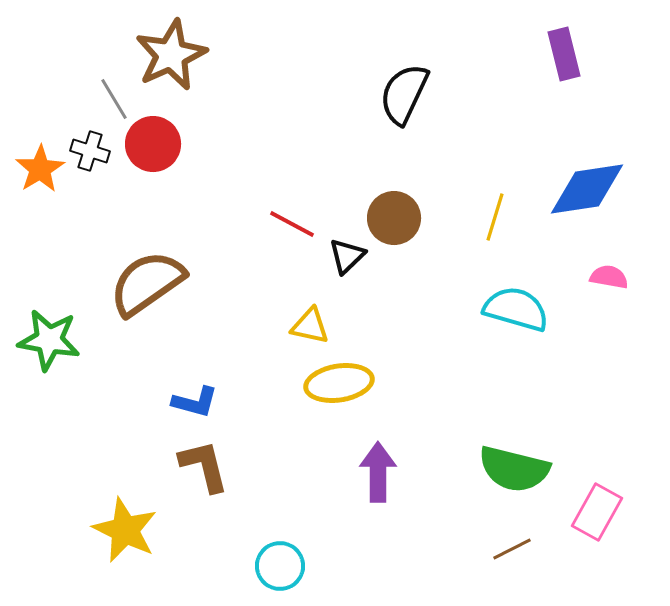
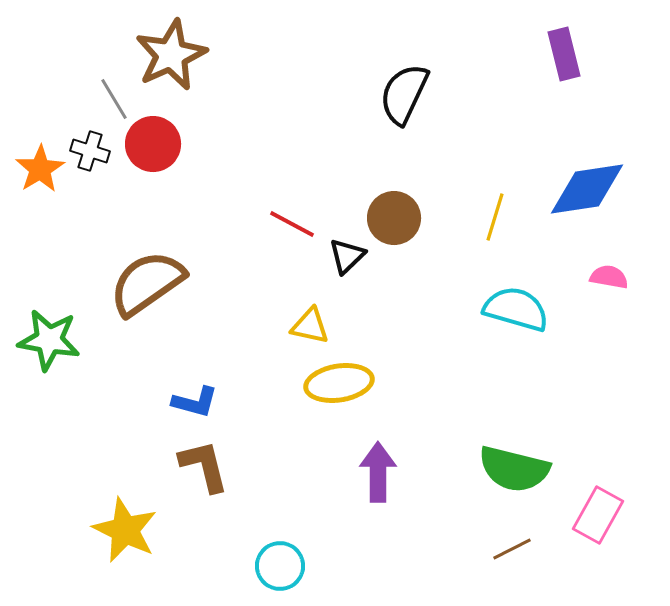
pink rectangle: moved 1 px right, 3 px down
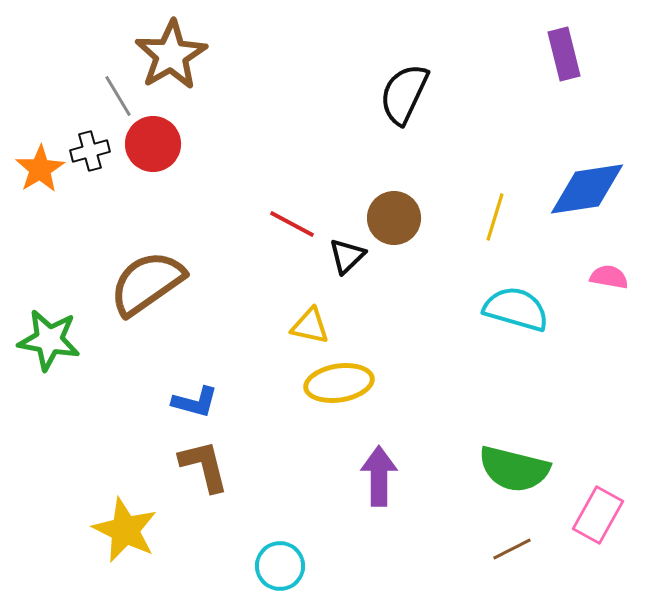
brown star: rotated 6 degrees counterclockwise
gray line: moved 4 px right, 3 px up
black cross: rotated 33 degrees counterclockwise
purple arrow: moved 1 px right, 4 px down
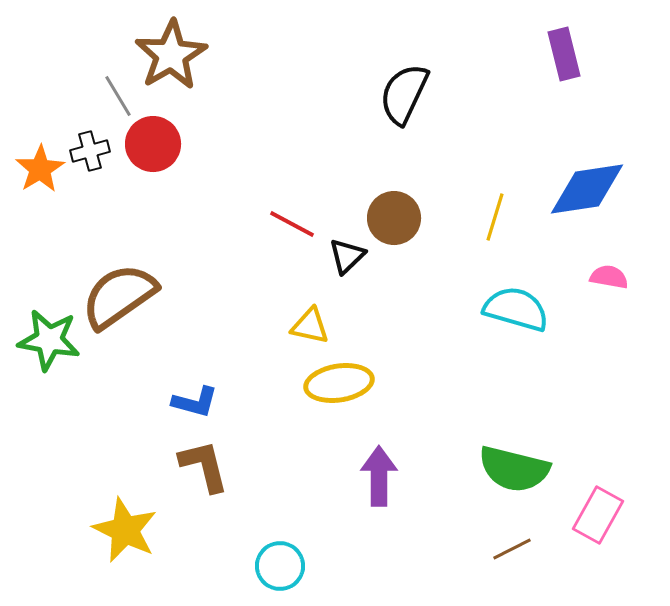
brown semicircle: moved 28 px left, 13 px down
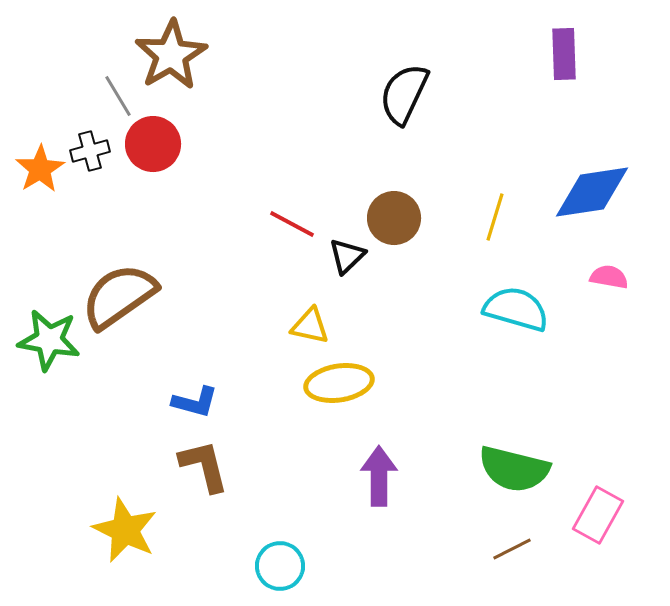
purple rectangle: rotated 12 degrees clockwise
blue diamond: moved 5 px right, 3 px down
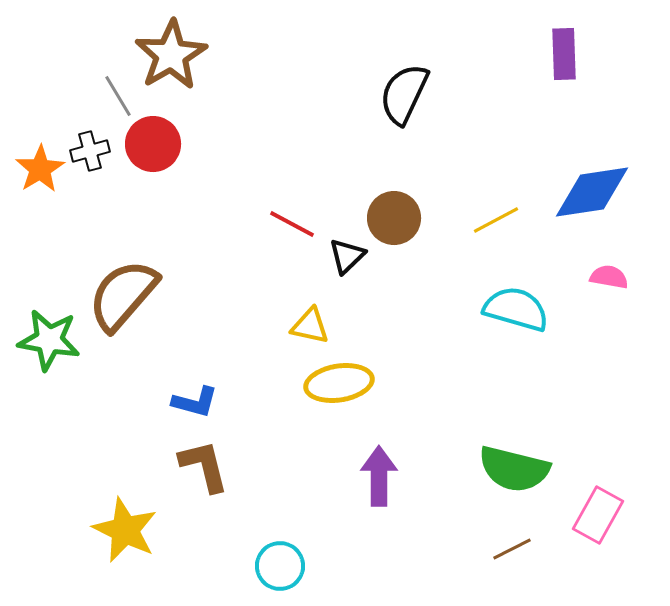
yellow line: moved 1 px right, 3 px down; rotated 45 degrees clockwise
brown semicircle: moved 4 px right, 1 px up; rotated 14 degrees counterclockwise
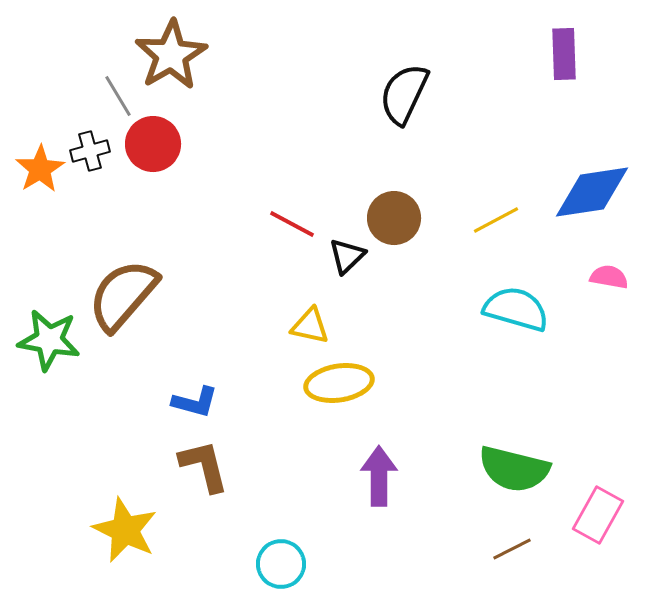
cyan circle: moved 1 px right, 2 px up
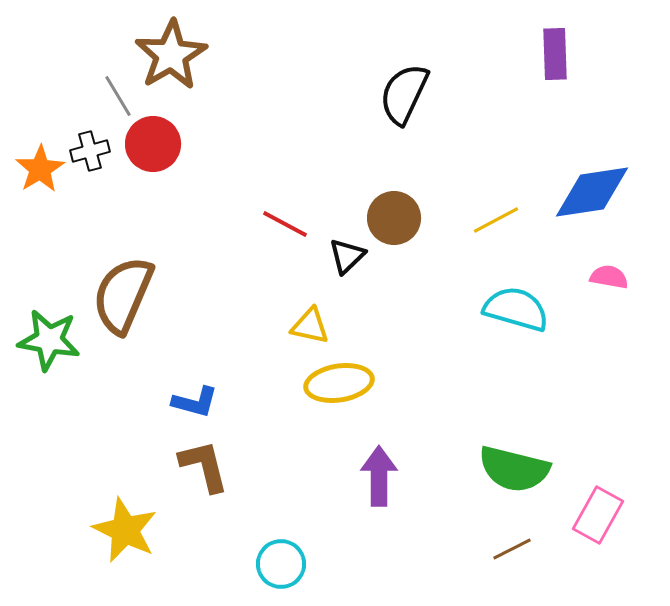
purple rectangle: moved 9 px left
red line: moved 7 px left
brown semicircle: rotated 18 degrees counterclockwise
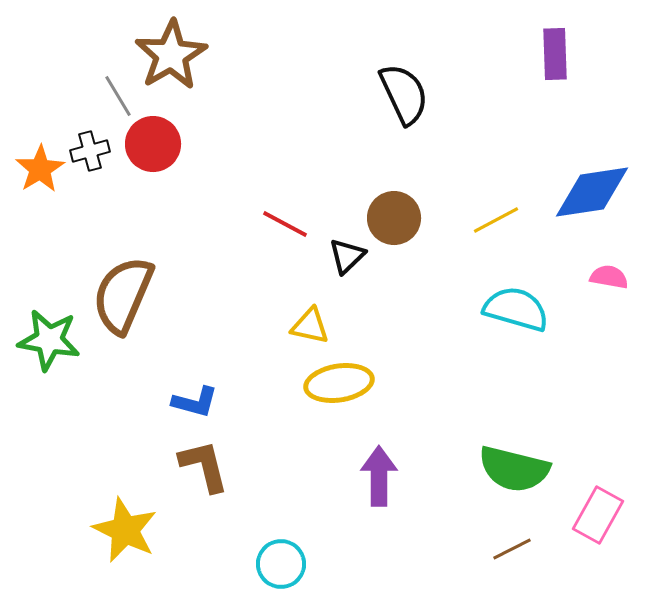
black semicircle: rotated 130 degrees clockwise
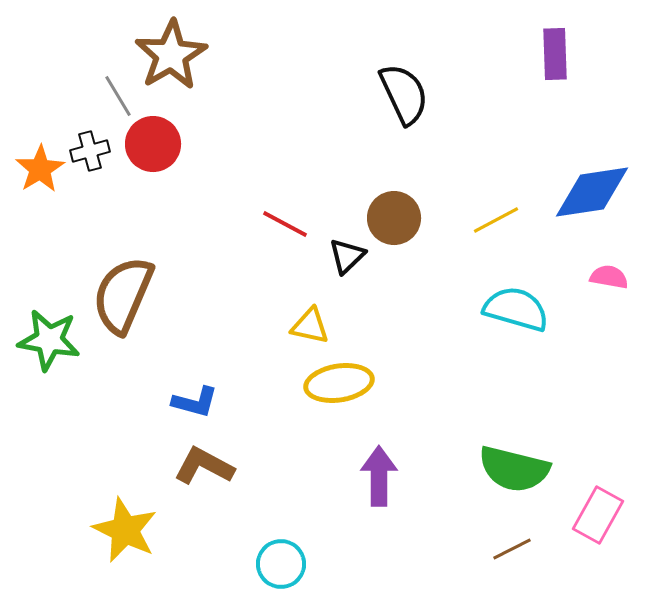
brown L-shape: rotated 48 degrees counterclockwise
